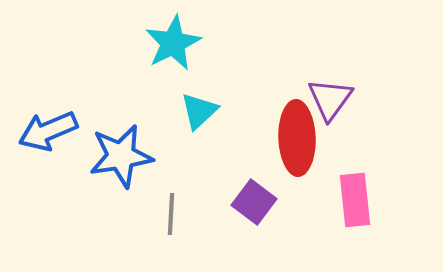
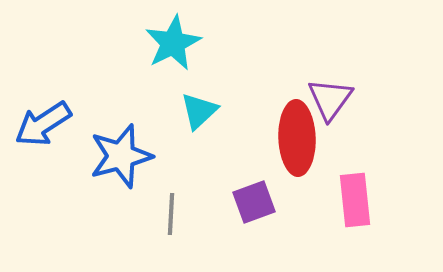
blue arrow: moved 5 px left, 7 px up; rotated 10 degrees counterclockwise
blue star: rotated 6 degrees counterclockwise
purple square: rotated 33 degrees clockwise
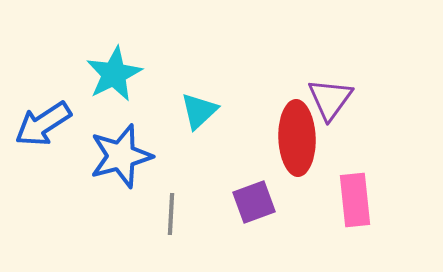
cyan star: moved 59 px left, 31 px down
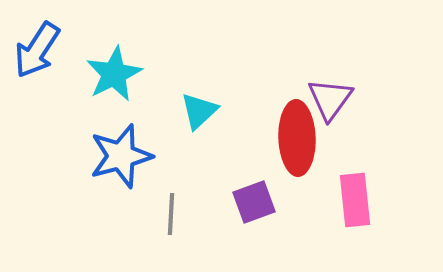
blue arrow: moved 6 px left, 74 px up; rotated 24 degrees counterclockwise
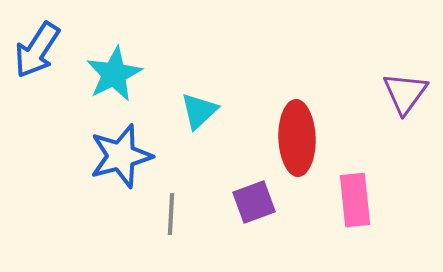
purple triangle: moved 75 px right, 6 px up
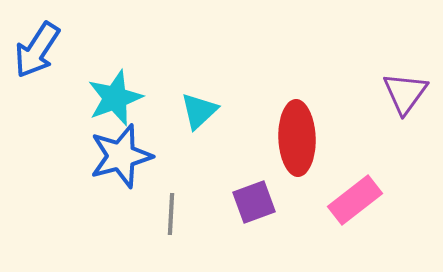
cyan star: moved 1 px right, 24 px down; rotated 6 degrees clockwise
pink rectangle: rotated 58 degrees clockwise
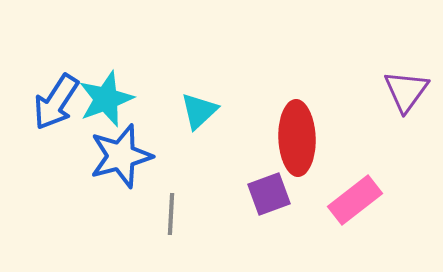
blue arrow: moved 19 px right, 52 px down
purple triangle: moved 1 px right, 2 px up
cyan star: moved 9 px left, 1 px down
purple square: moved 15 px right, 8 px up
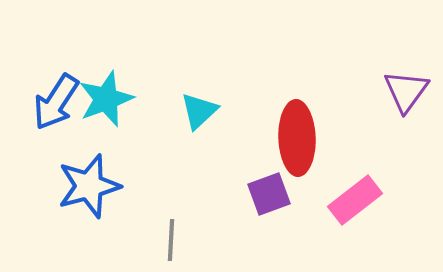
blue star: moved 32 px left, 30 px down
gray line: moved 26 px down
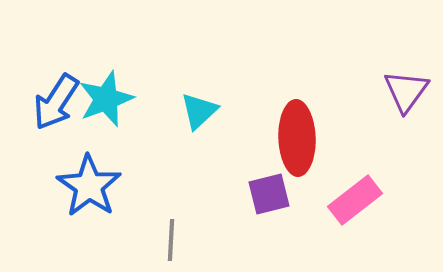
blue star: rotated 22 degrees counterclockwise
purple square: rotated 6 degrees clockwise
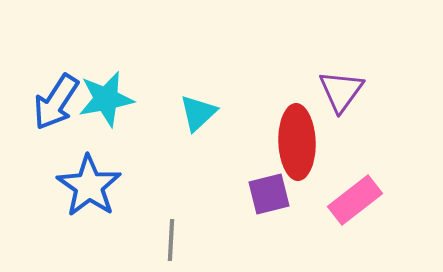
purple triangle: moved 65 px left
cyan star: rotated 10 degrees clockwise
cyan triangle: moved 1 px left, 2 px down
red ellipse: moved 4 px down
